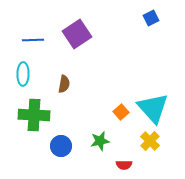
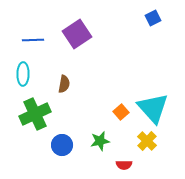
blue square: moved 2 px right
green cross: moved 1 px right, 1 px up; rotated 28 degrees counterclockwise
yellow cross: moved 3 px left
blue circle: moved 1 px right, 1 px up
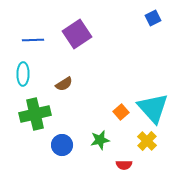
brown semicircle: rotated 48 degrees clockwise
green cross: rotated 12 degrees clockwise
green star: moved 1 px up
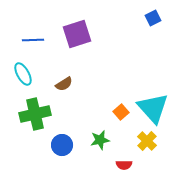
purple square: rotated 16 degrees clockwise
cyan ellipse: rotated 30 degrees counterclockwise
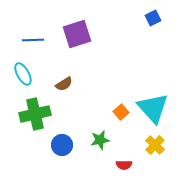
yellow cross: moved 8 px right, 4 px down
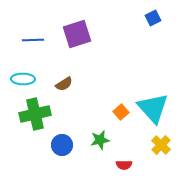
cyan ellipse: moved 5 px down; rotated 60 degrees counterclockwise
yellow cross: moved 6 px right
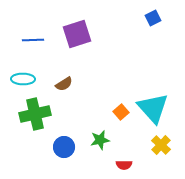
blue circle: moved 2 px right, 2 px down
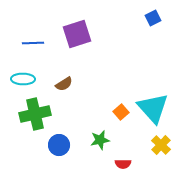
blue line: moved 3 px down
blue circle: moved 5 px left, 2 px up
red semicircle: moved 1 px left, 1 px up
